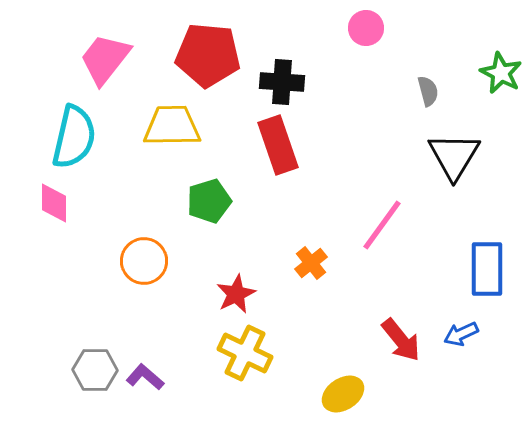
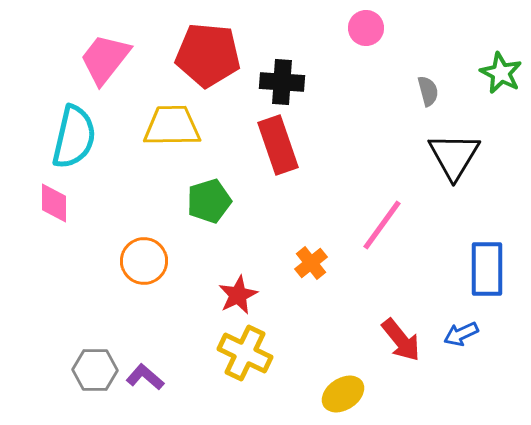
red star: moved 2 px right, 1 px down
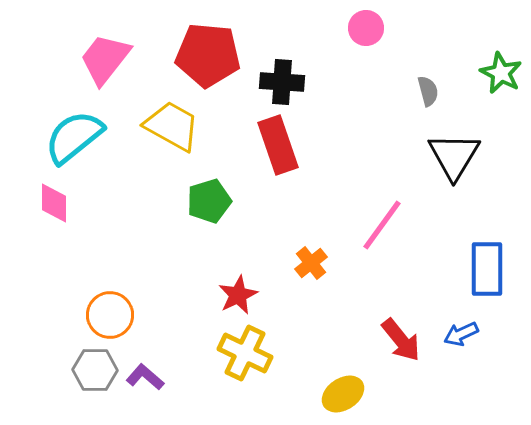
yellow trapezoid: rotated 30 degrees clockwise
cyan semicircle: rotated 142 degrees counterclockwise
orange circle: moved 34 px left, 54 px down
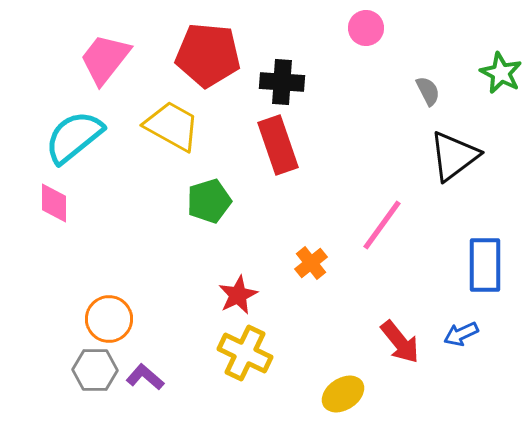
gray semicircle: rotated 12 degrees counterclockwise
black triangle: rotated 22 degrees clockwise
blue rectangle: moved 2 px left, 4 px up
orange circle: moved 1 px left, 4 px down
red arrow: moved 1 px left, 2 px down
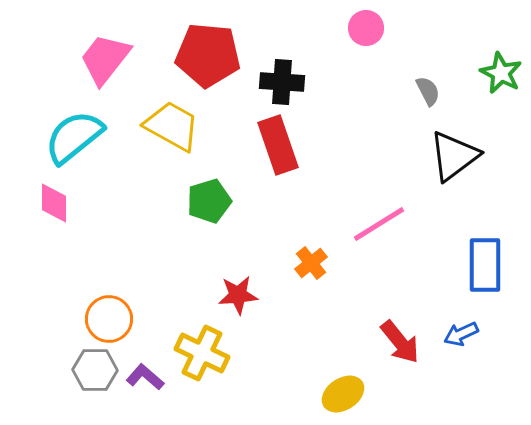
pink line: moved 3 px left, 1 px up; rotated 22 degrees clockwise
red star: rotated 21 degrees clockwise
yellow cross: moved 43 px left
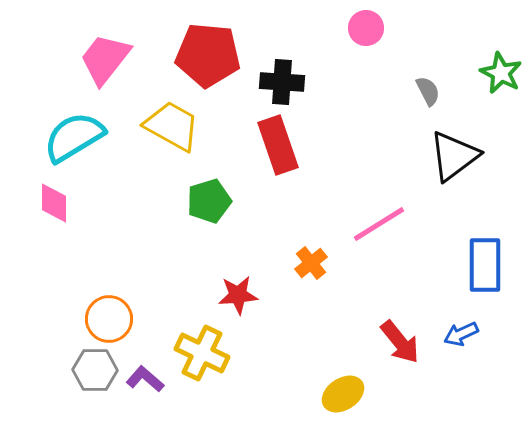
cyan semicircle: rotated 8 degrees clockwise
purple L-shape: moved 2 px down
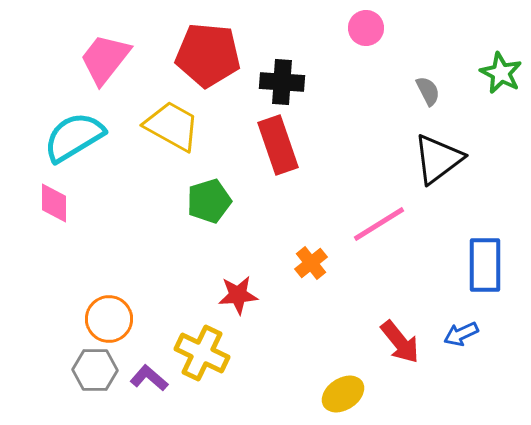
black triangle: moved 16 px left, 3 px down
purple L-shape: moved 4 px right, 1 px up
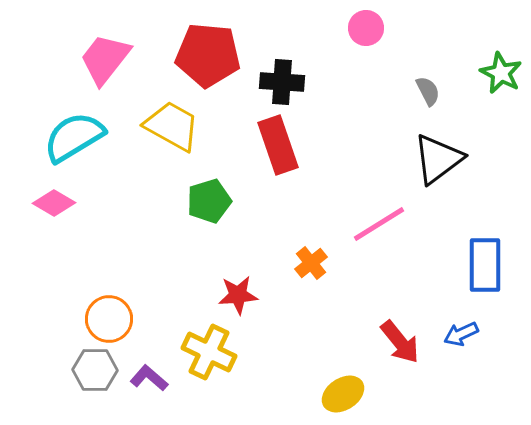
pink diamond: rotated 60 degrees counterclockwise
yellow cross: moved 7 px right, 1 px up
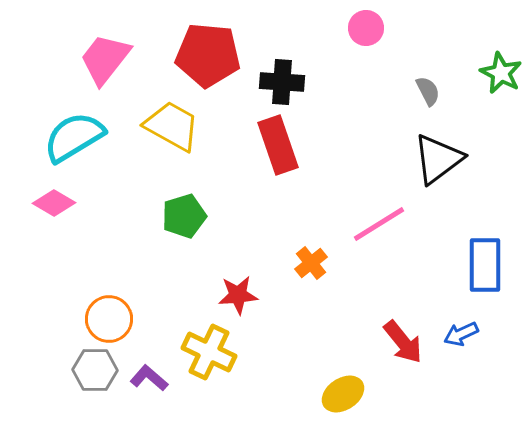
green pentagon: moved 25 px left, 15 px down
red arrow: moved 3 px right
